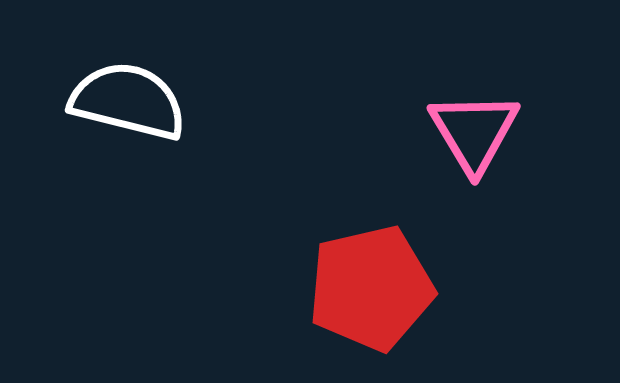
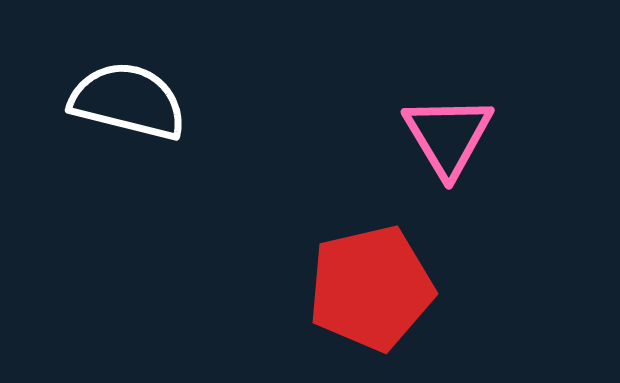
pink triangle: moved 26 px left, 4 px down
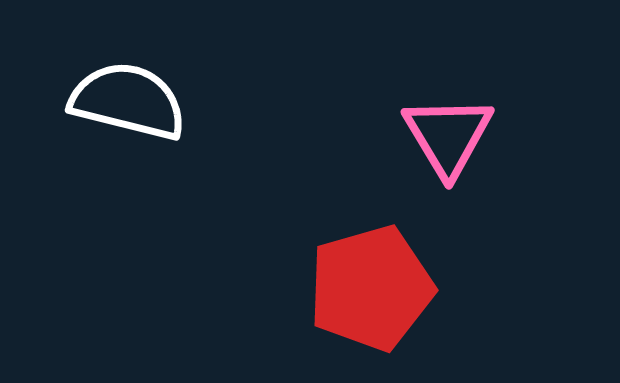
red pentagon: rotated 3 degrees counterclockwise
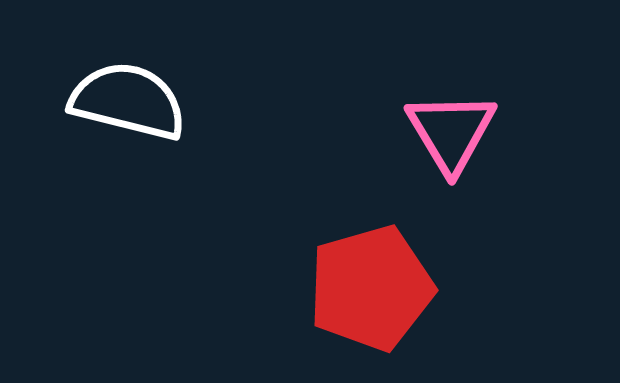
pink triangle: moved 3 px right, 4 px up
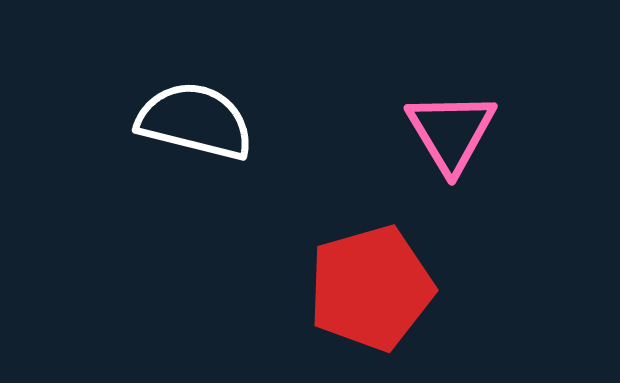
white semicircle: moved 67 px right, 20 px down
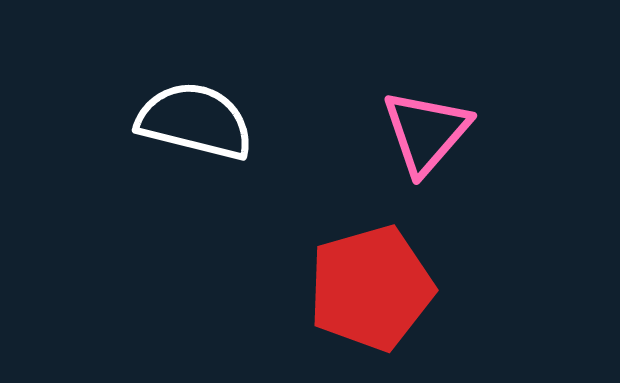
pink triangle: moved 25 px left; rotated 12 degrees clockwise
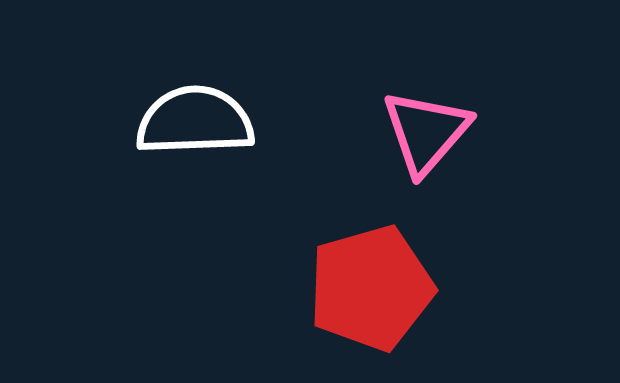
white semicircle: rotated 16 degrees counterclockwise
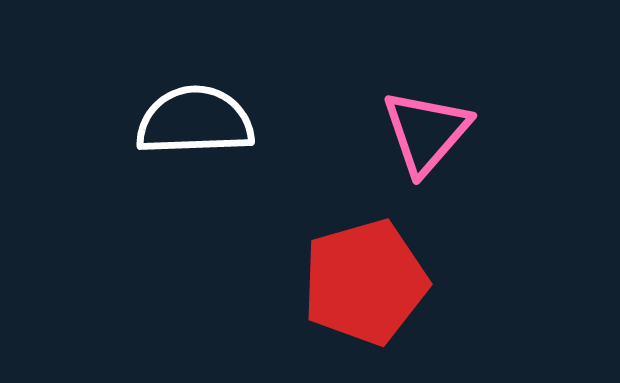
red pentagon: moved 6 px left, 6 px up
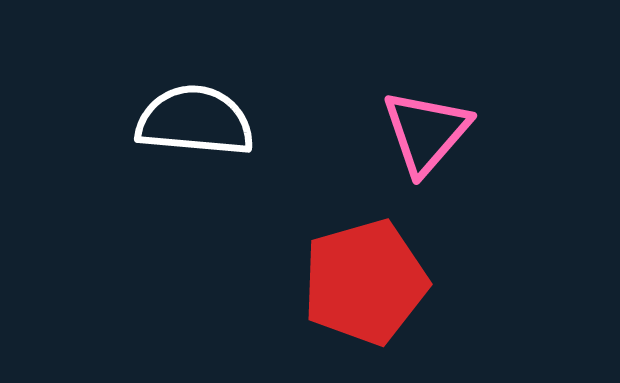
white semicircle: rotated 7 degrees clockwise
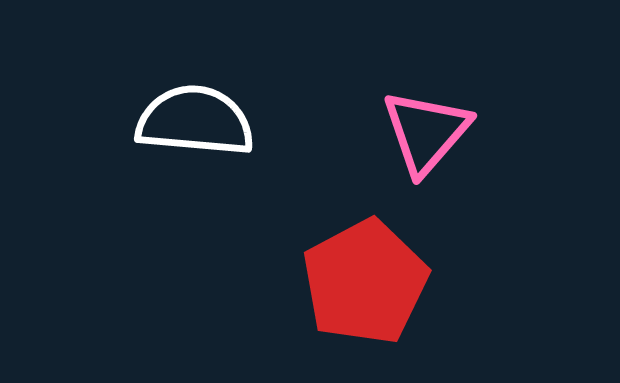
red pentagon: rotated 12 degrees counterclockwise
